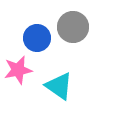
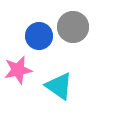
blue circle: moved 2 px right, 2 px up
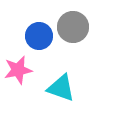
cyan triangle: moved 2 px right, 2 px down; rotated 16 degrees counterclockwise
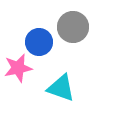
blue circle: moved 6 px down
pink star: moved 2 px up
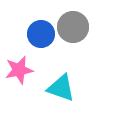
blue circle: moved 2 px right, 8 px up
pink star: moved 1 px right, 2 px down
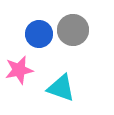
gray circle: moved 3 px down
blue circle: moved 2 px left
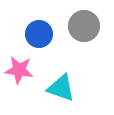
gray circle: moved 11 px right, 4 px up
pink star: rotated 20 degrees clockwise
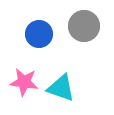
pink star: moved 5 px right, 12 px down
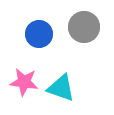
gray circle: moved 1 px down
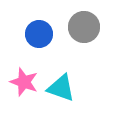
pink star: rotated 12 degrees clockwise
